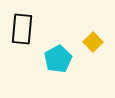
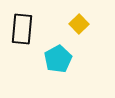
yellow square: moved 14 px left, 18 px up
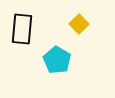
cyan pentagon: moved 1 px left, 1 px down; rotated 12 degrees counterclockwise
